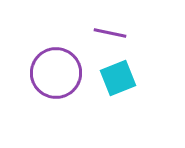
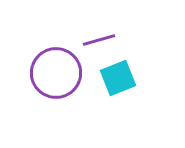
purple line: moved 11 px left, 7 px down; rotated 28 degrees counterclockwise
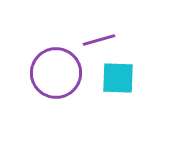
cyan square: rotated 24 degrees clockwise
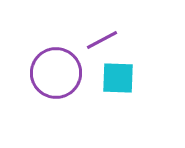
purple line: moved 3 px right; rotated 12 degrees counterclockwise
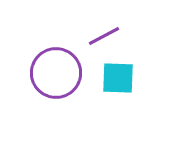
purple line: moved 2 px right, 4 px up
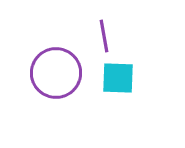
purple line: rotated 72 degrees counterclockwise
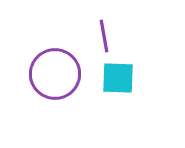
purple circle: moved 1 px left, 1 px down
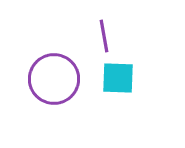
purple circle: moved 1 px left, 5 px down
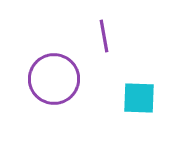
cyan square: moved 21 px right, 20 px down
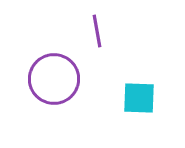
purple line: moved 7 px left, 5 px up
